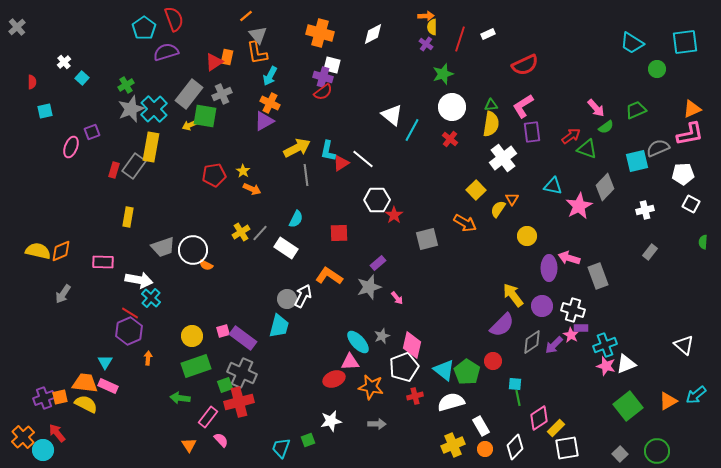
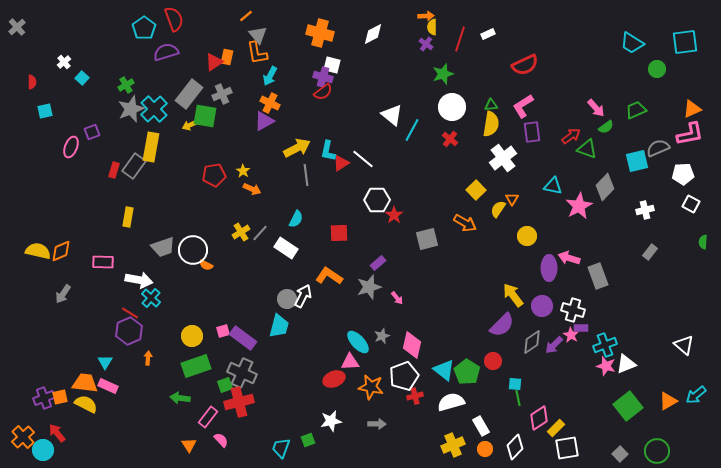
white pentagon at (404, 367): moved 9 px down
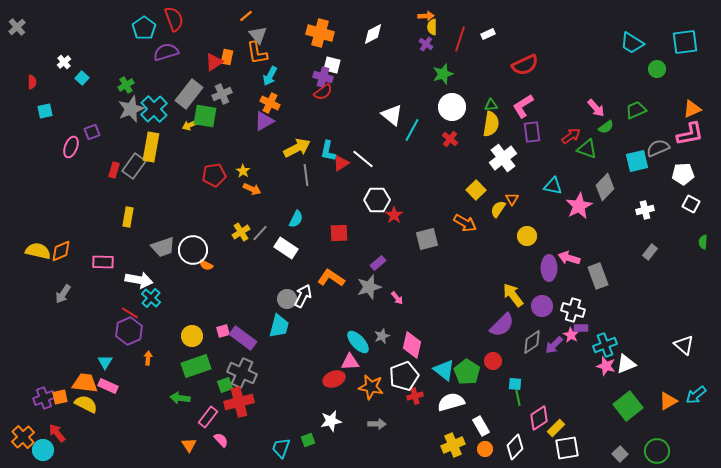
orange L-shape at (329, 276): moved 2 px right, 2 px down
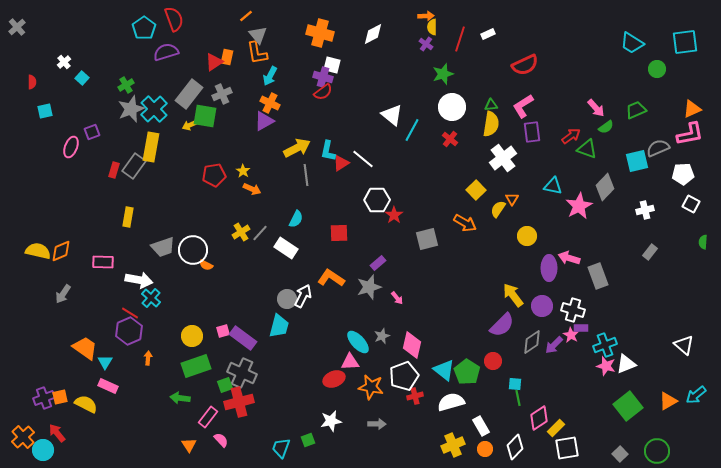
orange trapezoid at (85, 383): moved 35 px up; rotated 28 degrees clockwise
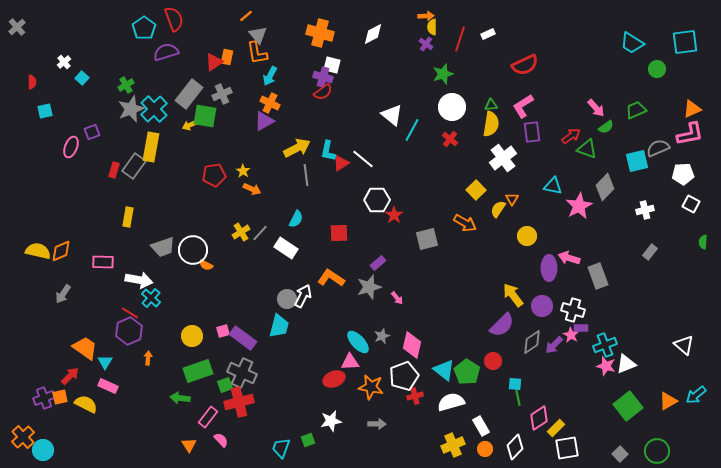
green rectangle at (196, 366): moved 2 px right, 5 px down
red arrow at (57, 433): moved 13 px right, 57 px up; rotated 84 degrees clockwise
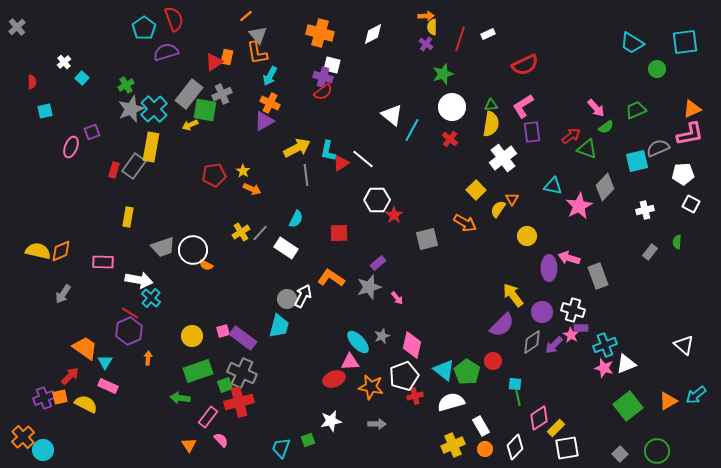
green square at (205, 116): moved 6 px up
green semicircle at (703, 242): moved 26 px left
purple circle at (542, 306): moved 6 px down
pink star at (606, 366): moved 2 px left, 2 px down
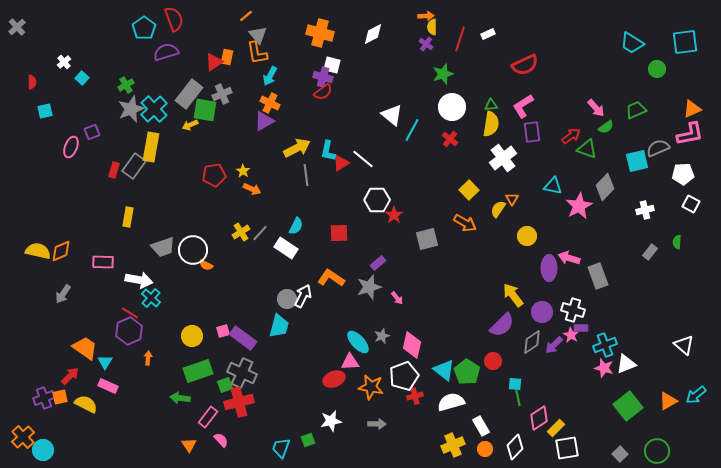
yellow square at (476, 190): moved 7 px left
cyan semicircle at (296, 219): moved 7 px down
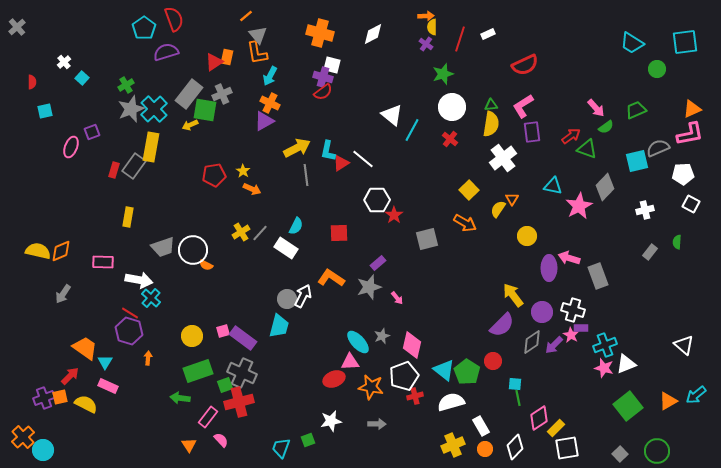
purple hexagon at (129, 331): rotated 20 degrees counterclockwise
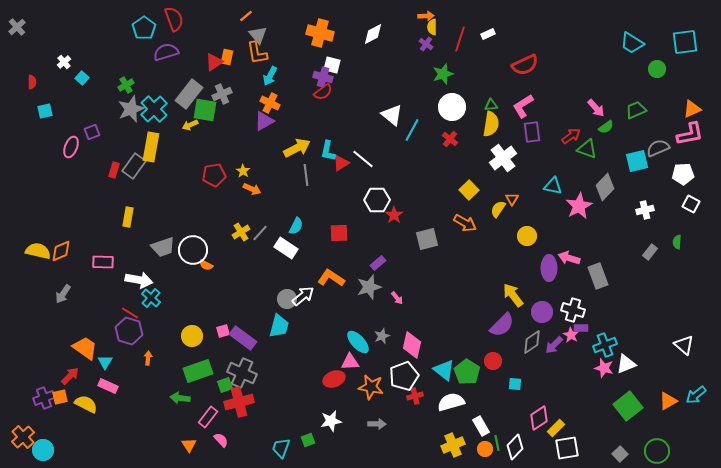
white arrow at (303, 296): rotated 25 degrees clockwise
green line at (518, 398): moved 21 px left, 45 px down
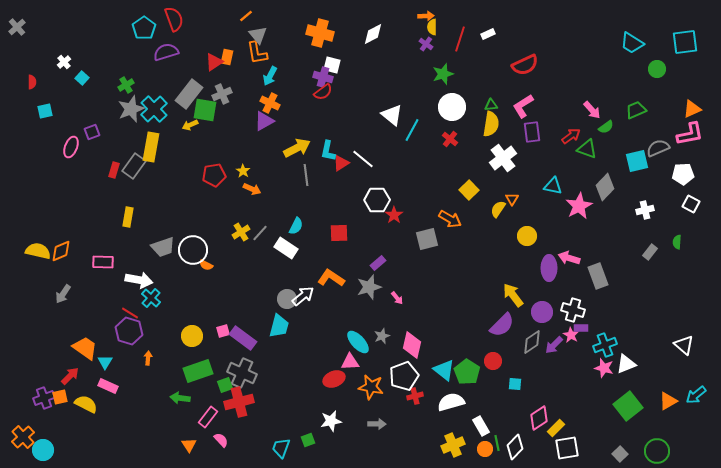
pink arrow at (596, 108): moved 4 px left, 2 px down
orange arrow at (465, 223): moved 15 px left, 4 px up
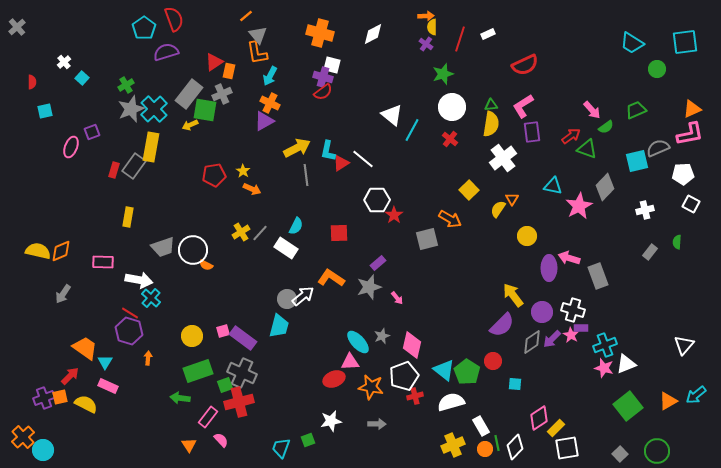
orange rectangle at (227, 57): moved 2 px right, 14 px down
purple arrow at (554, 345): moved 2 px left, 6 px up
white triangle at (684, 345): rotated 30 degrees clockwise
